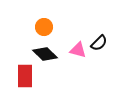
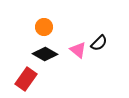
pink triangle: rotated 24 degrees clockwise
black diamond: rotated 15 degrees counterclockwise
red rectangle: moved 1 px right, 3 px down; rotated 35 degrees clockwise
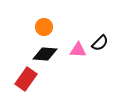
black semicircle: moved 1 px right
pink triangle: rotated 36 degrees counterclockwise
black diamond: rotated 25 degrees counterclockwise
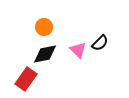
pink triangle: rotated 42 degrees clockwise
black diamond: rotated 15 degrees counterclockwise
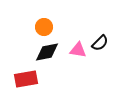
pink triangle: rotated 36 degrees counterclockwise
black diamond: moved 2 px right, 2 px up
red rectangle: rotated 45 degrees clockwise
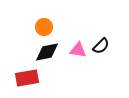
black semicircle: moved 1 px right, 3 px down
red rectangle: moved 1 px right, 1 px up
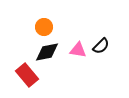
red rectangle: moved 3 px up; rotated 60 degrees clockwise
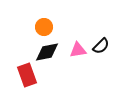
pink triangle: rotated 18 degrees counterclockwise
red rectangle: rotated 20 degrees clockwise
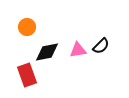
orange circle: moved 17 px left
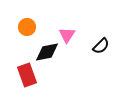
pink triangle: moved 11 px left, 15 px up; rotated 48 degrees counterclockwise
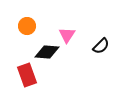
orange circle: moved 1 px up
black diamond: rotated 15 degrees clockwise
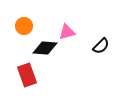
orange circle: moved 3 px left
pink triangle: moved 3 px up; rotated 42 degrees clockwise
black diamond: moved 2 px left, 4 px up
